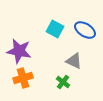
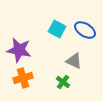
cyan square: moved 2 px right
purple star: moved 1 px up
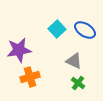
cyan square: rotated 18 degrees clockwise
purple star: rotated 20 degrees counterclockwise
orange cross: moved 7 px right, 1 px up
green cross: moved 15 px right, 1 px down
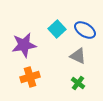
purple star: moved 5 px right, 5 px up
gray triangle: moved 4 px right, 5 px up
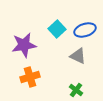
blue ellipse: rotated 50 degrees counterclockwise
green cross: moved 2 px left, 7 px down
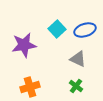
gray triangle: moved 3 px down
orange cross: moved 10 px down
green cross: moved 4 px up
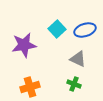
green cross: moved 2 px left, 2 px up; rotated 16 degrees counterclockwise
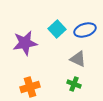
purple star: moved 1 px right, 2 px up
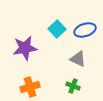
purple star: moved 5 px down
green cross: moved 1 px left, 2 px down
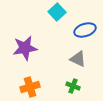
cyan square: moved 17 px up
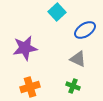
blue ellipse: rotated 15 degrees counterclockwise
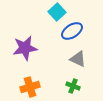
blue ellipse: moved 13 px left, 1 px down
